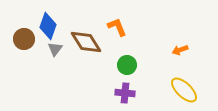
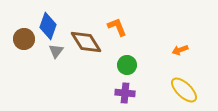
gray triangle: moved 1 px right, 2 px down
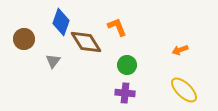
blue diamond: moved 13 px right, 4 px up
gray triangle: moved 3 px left, 10 px down
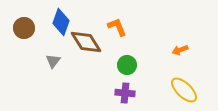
brown circle: moved 11 px up
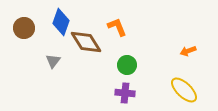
orange arrow: moved 8 px right, 1 px down
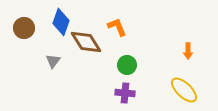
orange arrow: rotated 70 degrees counterclockwise
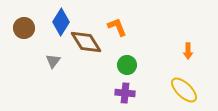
blue diamond: rotated 12 degrees clockwise
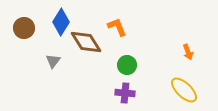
orange arrow: moved 1 px down; rotated 21 degrees counterclockwise
